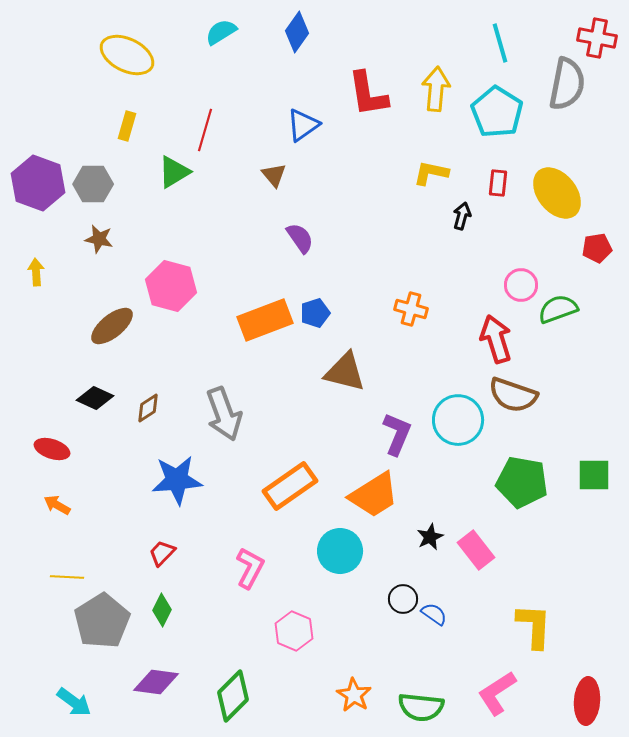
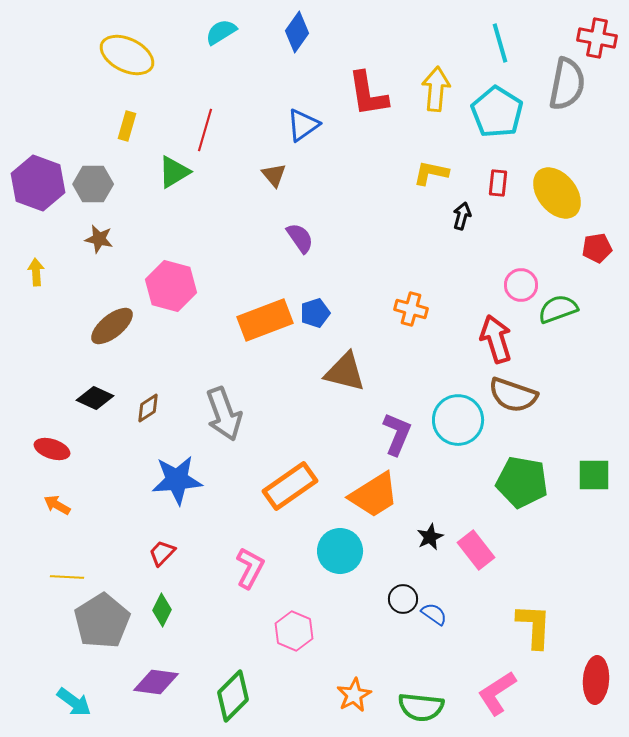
orange star at (354, 695): rotated 12 degrees clockwise
red ellipse at (587, 701): moved 9 px right, 21 px up
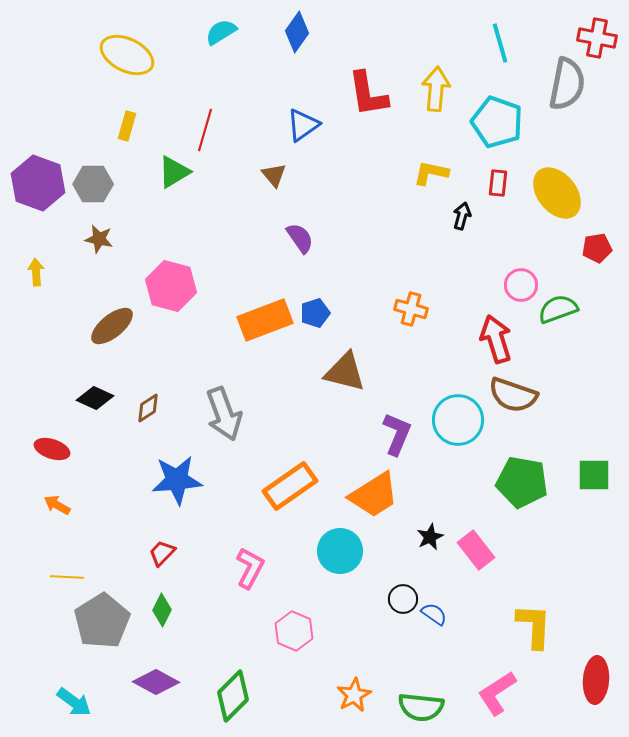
cyan pentagon at (497, 112): moved 10 px down; rotated 12 degrees counterclockwise
purple diamond at (156, 682): rotated 21 degrees clockwise
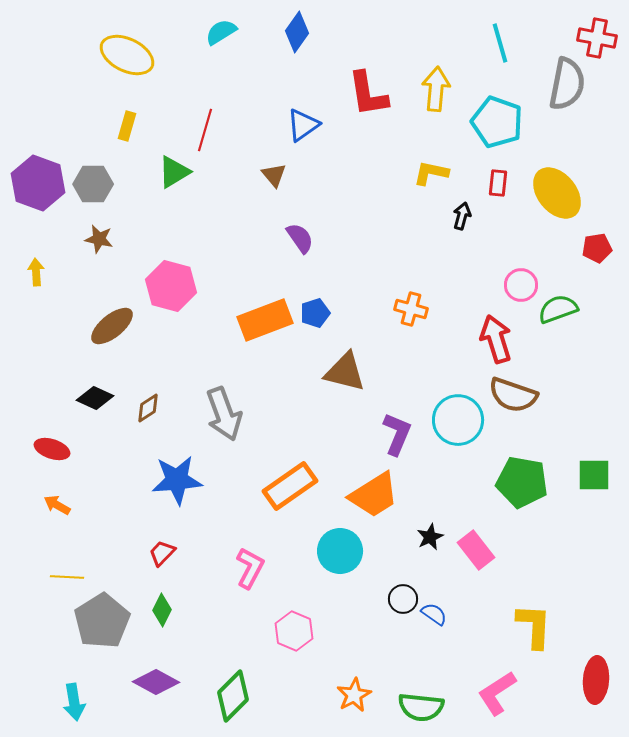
cyan arrow at (74, 702): rotated 45 degrees clockwise
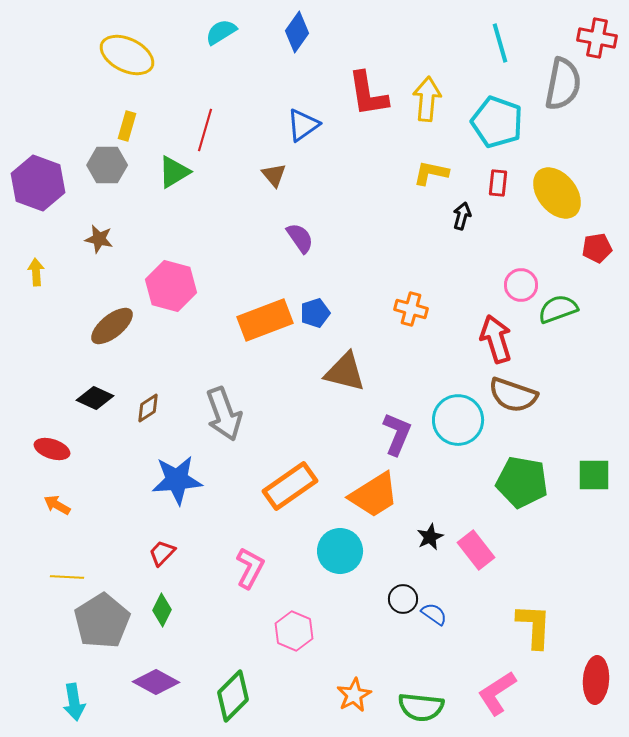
gray semicircle at (567, 84): moved 4 px left
yellow arrow at (436, 89): moved 9 px left, 10 px down
gray hexagon at (93, 184): moved 14 px right, 19 px up
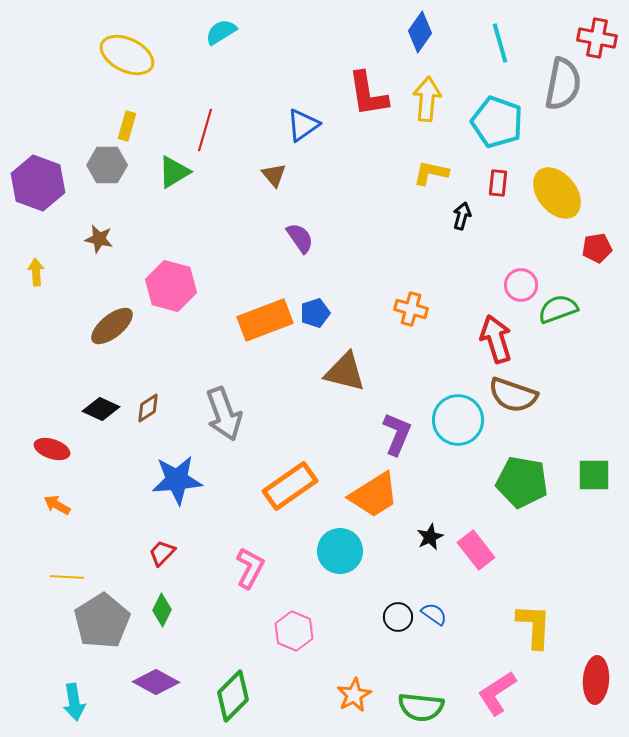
blue diamond at (297, 32): moved 123 px right
black diamond at (95, 398): moved 6 px right, 11 px down
black circle at (403, 599): moved 5 px left, 18 px down
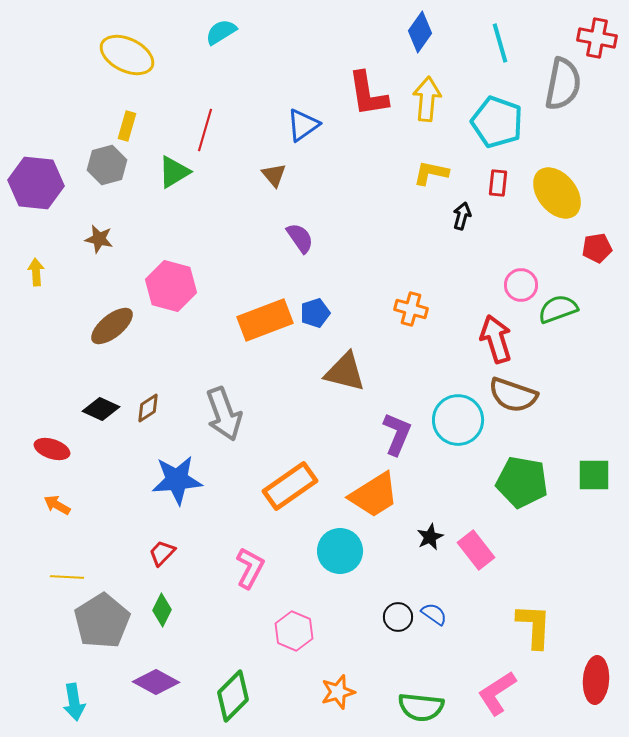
gray hexagon at (107, 165): rotated 15 degrees counterclockwise
purple hexagon at (38, 183): moved 2 px left; rotated 14 degrees counterclockwise
orange star at (354, 695): moved 16 px left, 3 px up; rotated 12 degrees clockwise
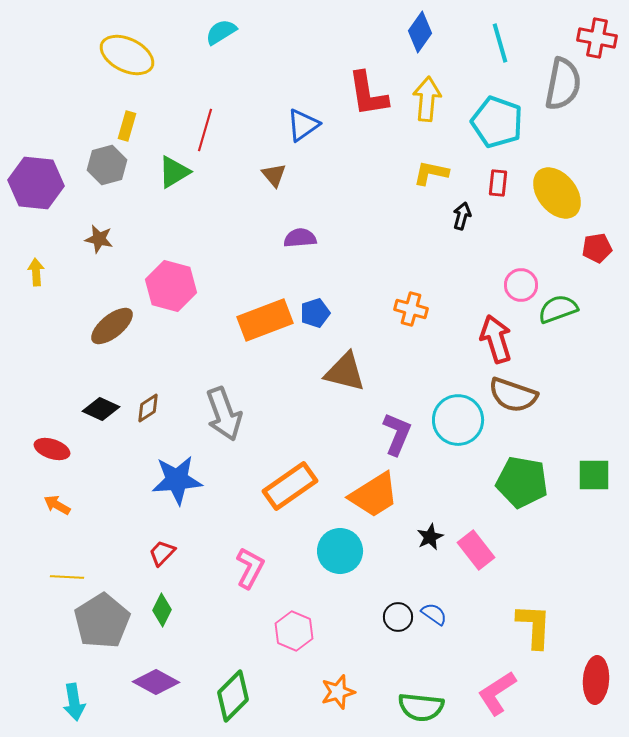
purple semicircle at (300, 238): rotated 60 degrees counterclockwise
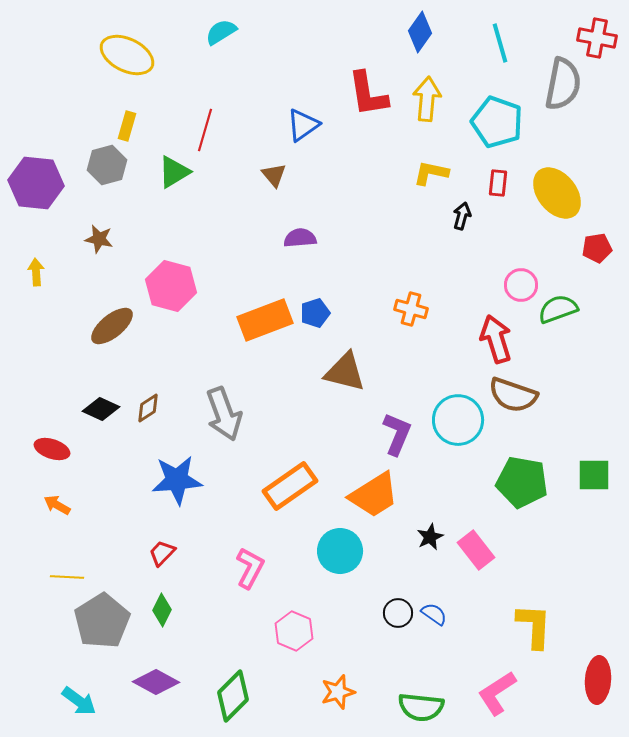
black circle at (398, 617): moved 4 px up
red ellipse at (596, 680): moved 2 px right
cyan arrow at (74, 702): moved 5 px right, 1 px up; rotated 45 degrees counterclockwise
